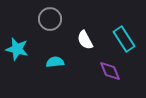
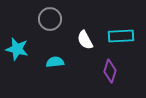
cyan rectangle: moved 3 px left, 3 px up; rotated 60 degrees counterclockwise
purple diamond: rotated 40 degrees clockwise
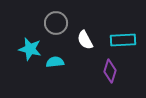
gray circle: moved 6 px right, 4 px down
cyan rectangle: moved 2 px right, 4 px down
cyan star: moved 13 px right
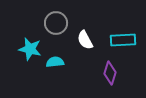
purple diamond: moved 2 px down
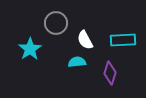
cyan star: rotated 25 degrees clockwise
cyan semicircle: moved 22 px right
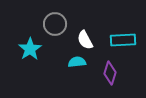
gray circle: moved 1 px left, 1 px down
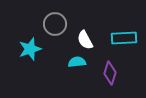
cyan rectangle: moved 1 px right, 2 px up
cyan star: rotated 15 degrees clockwise
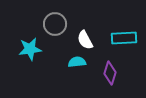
cyan star: rotated 10 degrees clockwise
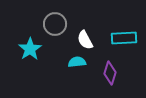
cyan star: rotated 25 degrees counterclockwise
